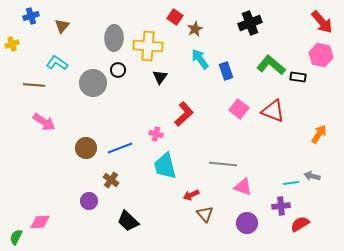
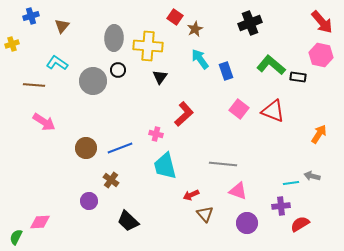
gray circle at (93, 83): moved 2 px up
pink triangle at (243, 187): moved 5 px left, 4 px down
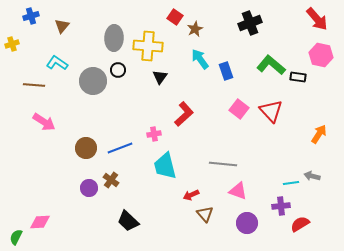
red arrow at (322, 22): moved 5 px left, 3 px up
red triangle at (273, 111): moved 2 px left; rotated 25 degrees clockwise
pink cross at (156, 134): moved 2 px left; rotated 24 degrees counterclockwise
purple circle at (89, 201): moved 13 px up
